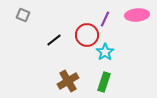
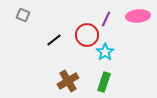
pink ellipse: moved 1 px right, 1 px down
purple line: moved 1 px right
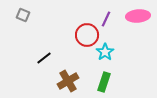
black line: moved 10 px left, 18 px down
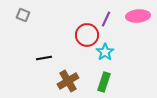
black line: rotated 28 degrees clockwise
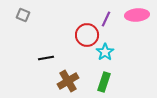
pink ellipse: moved 1 px left, 1 px up
black line: moved 2 px right
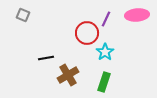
red circle: moved 2 px up
brown cross: moved 6 px up
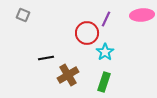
pink ellipse: moved 5 px right
